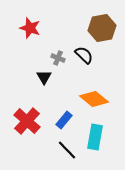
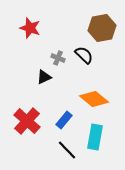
black triangle: rotated 35 degrees clockwise
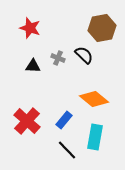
black triangle: moved 11 px left, 11 px up; rotated 28 degrees clockwise
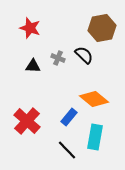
blue rectangle: moved 5 px right, 3 px up
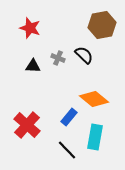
brown hexagon: moved 3 px up
red cross: moved 4 px down
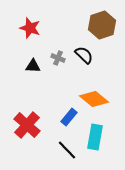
brown hexagon: rotated 8 degrees counterclockwise
